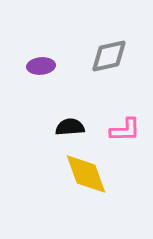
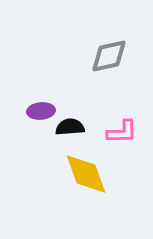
purple ellipse: moved 45 px down
pink L-shape: moved 3 px left, 2 px down
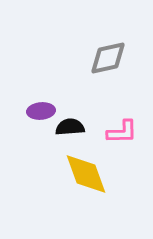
gray diamond: moved 1 px left, 2 px down
